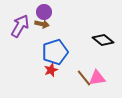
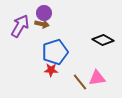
purple circle: moved 1 px down
black diamond: rotated 10 degrees counterclockwise
red star: rotated 24 degrees clockwise
brown line: moved 4 px left, 4 px down
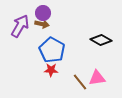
purple circle: moved 1 px left
black diamond: moved 2 px left
blue pentagon: moved 3 px left, 2 px up; rotated 25 degrees counterclockwise
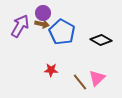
blue pentagon: moved 10 px right, 18 px up
pink triangle: rotated 36 degrees counterclockwise
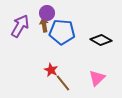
purple circle: moved 4 px right
brown arrow: moved 2 px right, 1 px down; rotated 112 degrees counterclockwise
blue pentagon: rotated 25 degrees counterclockwise
red star: rotated 24 degrees clockwise
brown line: moved 17 px left, 1 px down
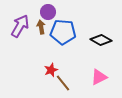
purple circle: moved 1 px right, 1 px up
brown arrow: moved 3 px left, 2 px down
blue pentagon: moved 1 px right
red star: rotated 24 degrees clockwise
pink triangle: moved 2 px right, 1 px up; rotated 18 degrees clockwise
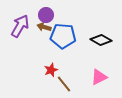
purple circle: moved 2 px left, 3 px down
brown arrow: moved 3 px right; rotated 64 degrees counterclockwise
blue pentagon: moved 4 px down
brown line: moved 1 px right, 1 px down
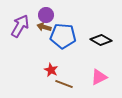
red star: rotated 24 degrees counterclockwise
brown line: rotated 30 degrees counterclockwise
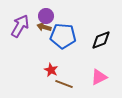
purple circle: moved 1 px down
black diamond: rotated 50 degrees counterclockwise
